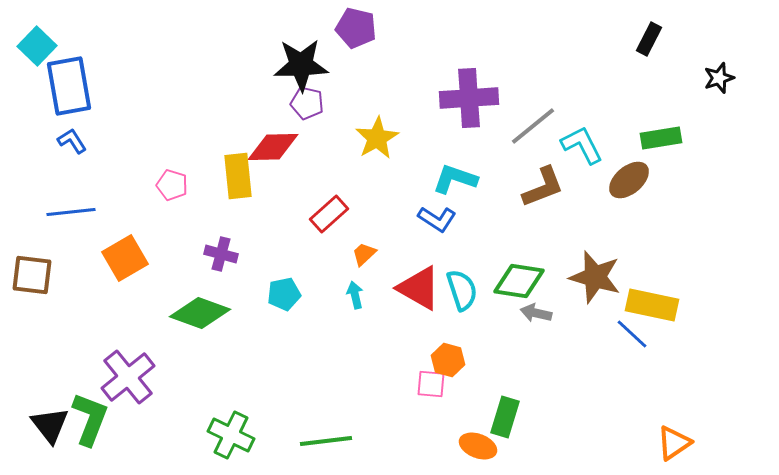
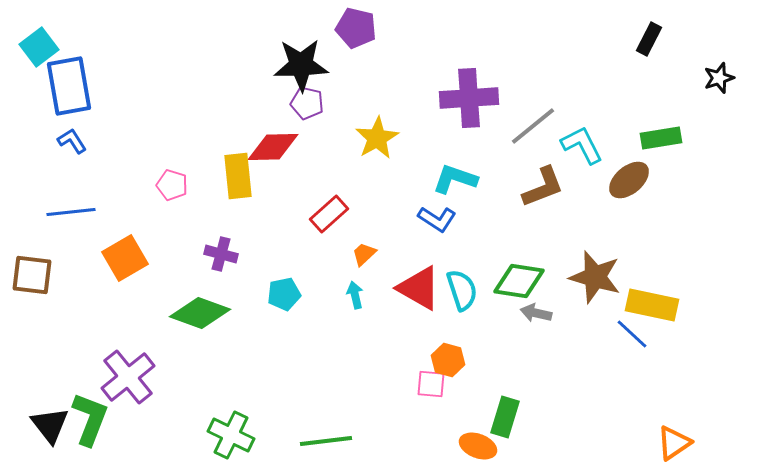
cyan square at (37, 46): moved 2 px right, 1 px down; rotated 9 degrees clockwise
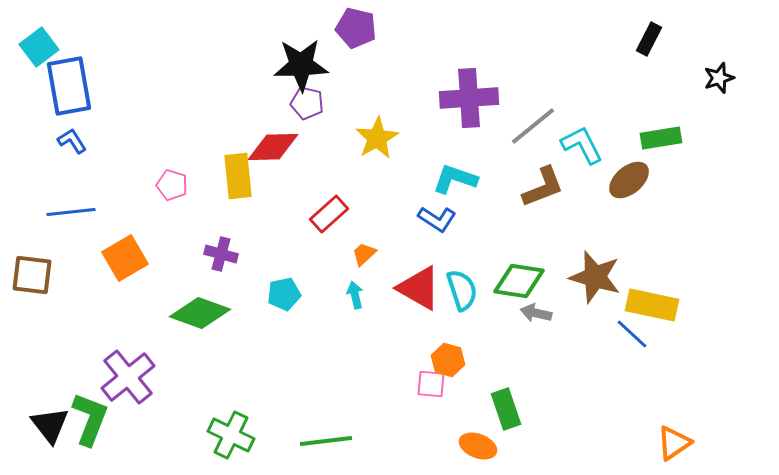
green rectangle at (505, 417): moved 1 px right, 8 px up; rotated 36 degrees counterclockwise
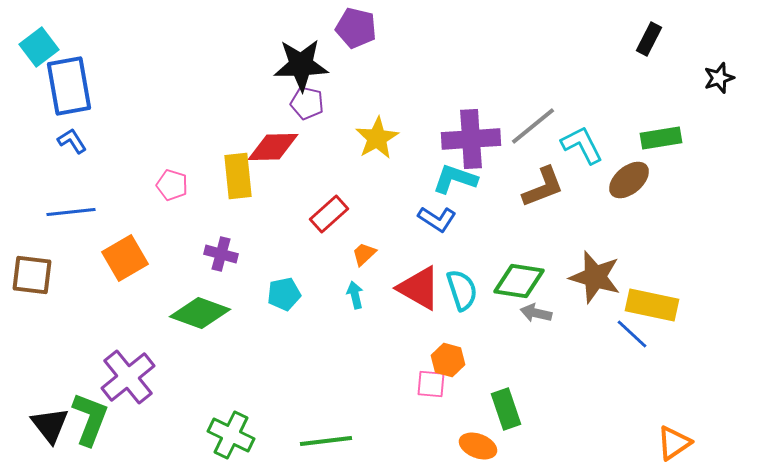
purple cross at (469, 98): moved 2 px right, 41 px down
